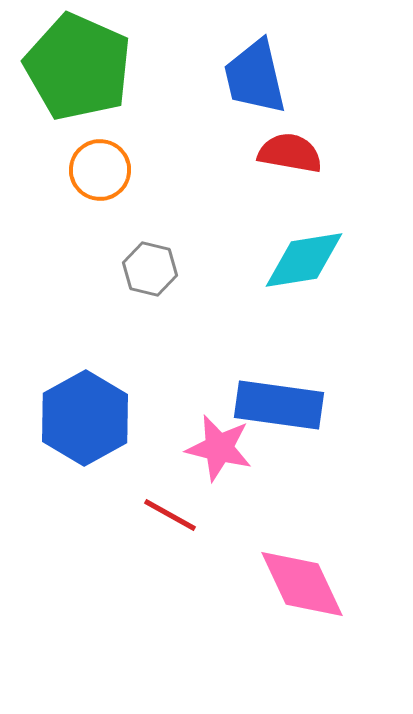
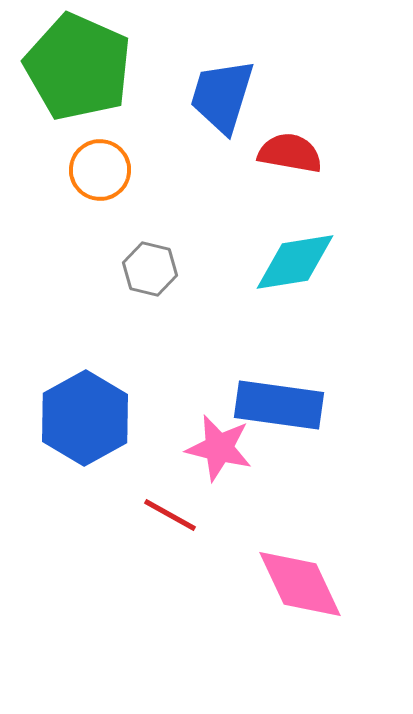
blue trapezoid: moved 33 px left, 19 px down; rotated 30 degrees clockwise
cyan diamond: moved 9 px left, 2 px down
pink diamond: moved 2 px left
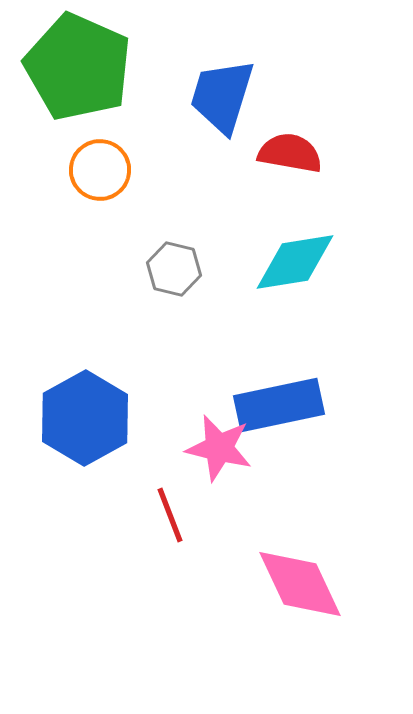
gray hexagon: moved 24 px right
blue rectangle: rotated 20 degrees counterclockwise
red line: rotated 40 degrees clockwise
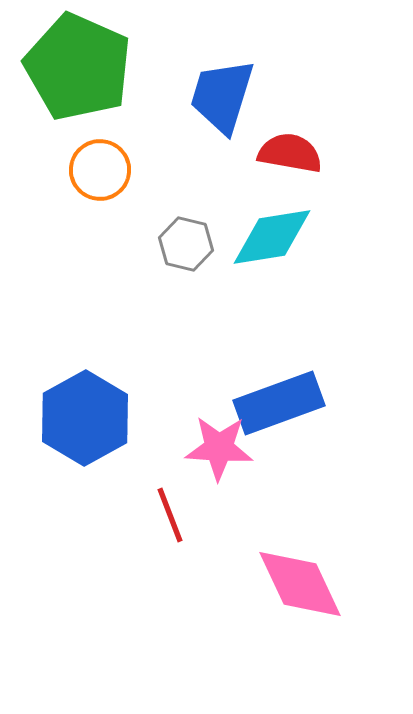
cyan diamond: moved 23 px left, 25 px up
gray hexagon: moved 12 px right, 25 px up
blue rectangle: moved 2 px up; rotated 8 degrees counterclockwise
pink star: rotated 10 degrees counterclockwise
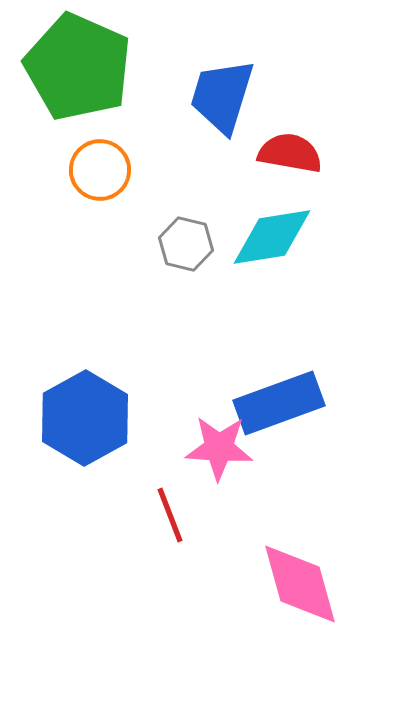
pink diamond: rotated 10 degrees clockwise
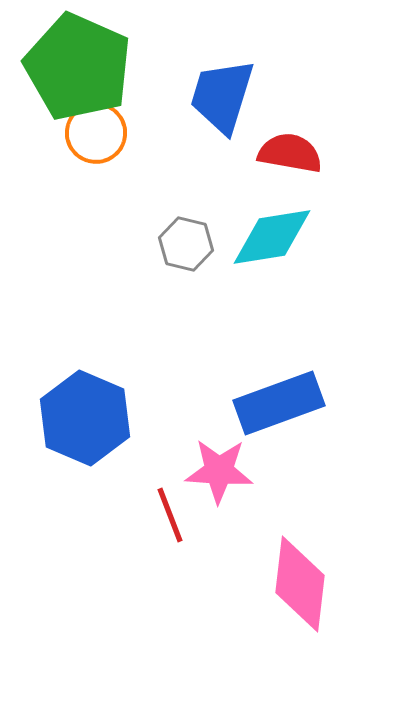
orange circle: moved 4 px left, 37 px up
blue hexagon: rotated 8 degrees counterclockwise
pink star: moved 23 px down
pink diamond: rotated 22 degrees clockwise
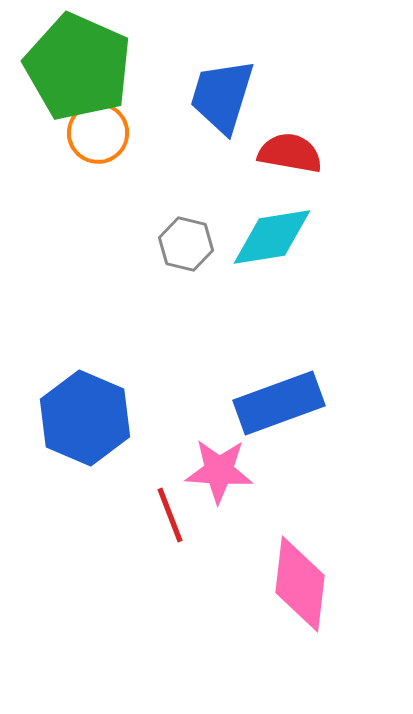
orange circle: moved 2 px right
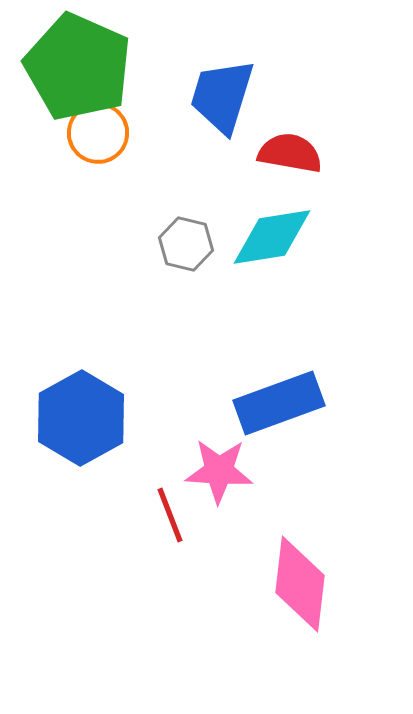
blue hexagon: moved 4 px left; rotated 8 degrees clockwise
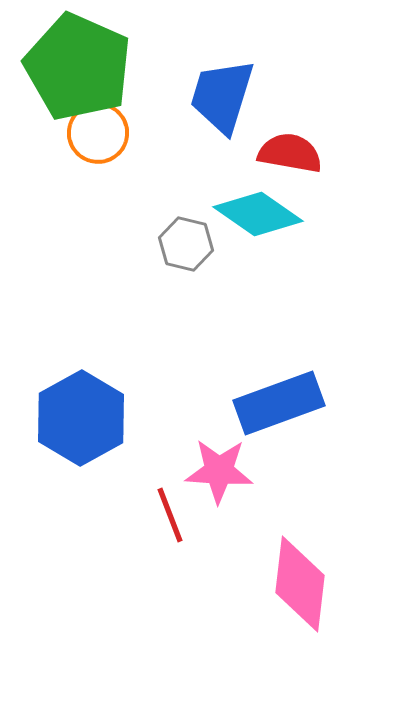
cyan diamond: moved 14 px left, 23 px up; rotated 44 degrees clockwise
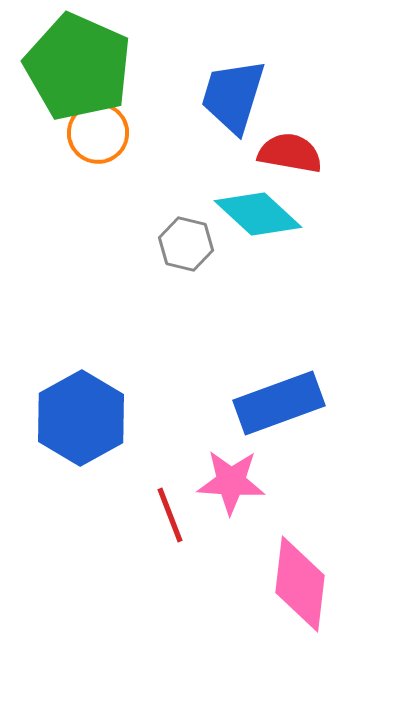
blue trapezoid: moved 11 px right
cyan diamond: rotated 8 degrees clockwise
pink star: moved 12 px right, 11 px down
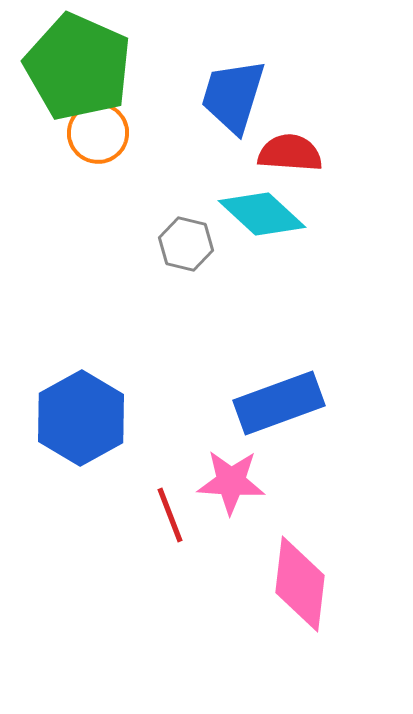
red semicircle: rotated 6 degrees counterclockwise
cyan diamond: moved 4 px right
